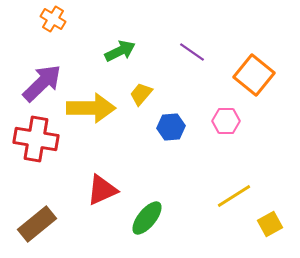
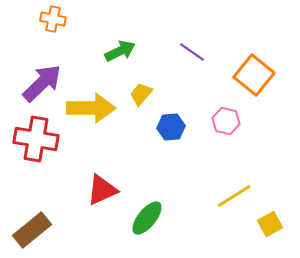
orange cross: rotated 20 degrees counterclockwise
pink hexagon: rotated 12 degrees clockwise
brown rectangle: moved 5 px left, 6 px down
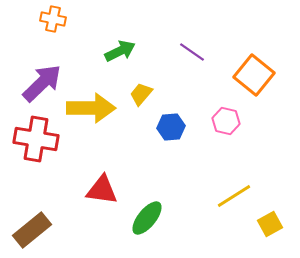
red triangle: rotated 32 degrees clockwise
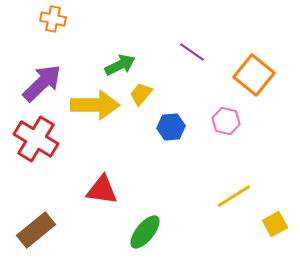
green arrow: moved 14 px down
yellow arrow: moved 4 px right, 3 px up
red cross: rotated 21 degrees clockwise
green ellipse: moved 2 px left, 14 px down
yellow square: moved 5 px right
brown rectangle: moved 4 px right
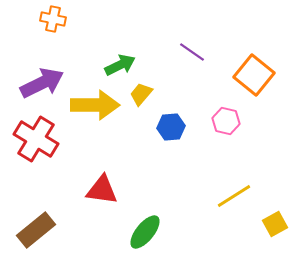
purple arrow: rotated 18 degrees clockwise
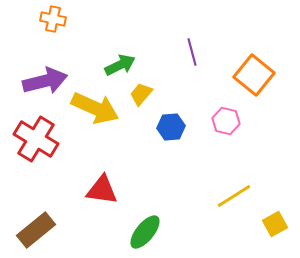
purple line: rotated 40 degrees clockwise
purple arrow: moved 3 px right, 2 px up; rotated 12 degrees clockwise
yellow arrow: moved 3 px down; rotated 24 degrees clockwise
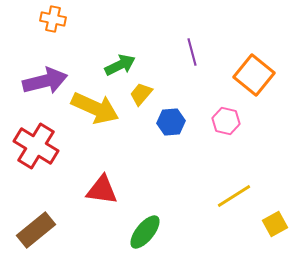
blue hexagon: moved 5 px up
red cross: moved 7 px down
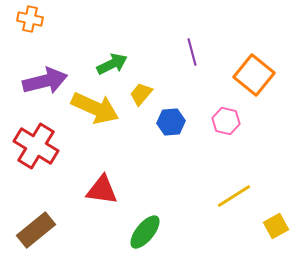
orange cross: moved 23 px left
green arrow: moved 8 px left, 1 px up
yellow square: moved 1 px right, 2 px down
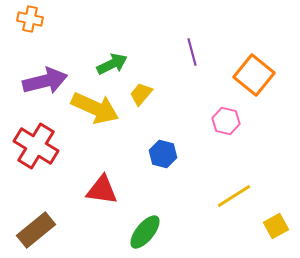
blue hexagon: moved 8 px left, 32 px down; rotated 20 degrees clockwise
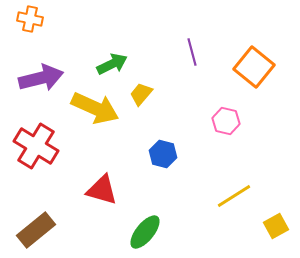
orange square: moved 8 px up
purple arrow: moved 4 px left, 3 px up
red triangle: rotated 8 degrees clockwise
